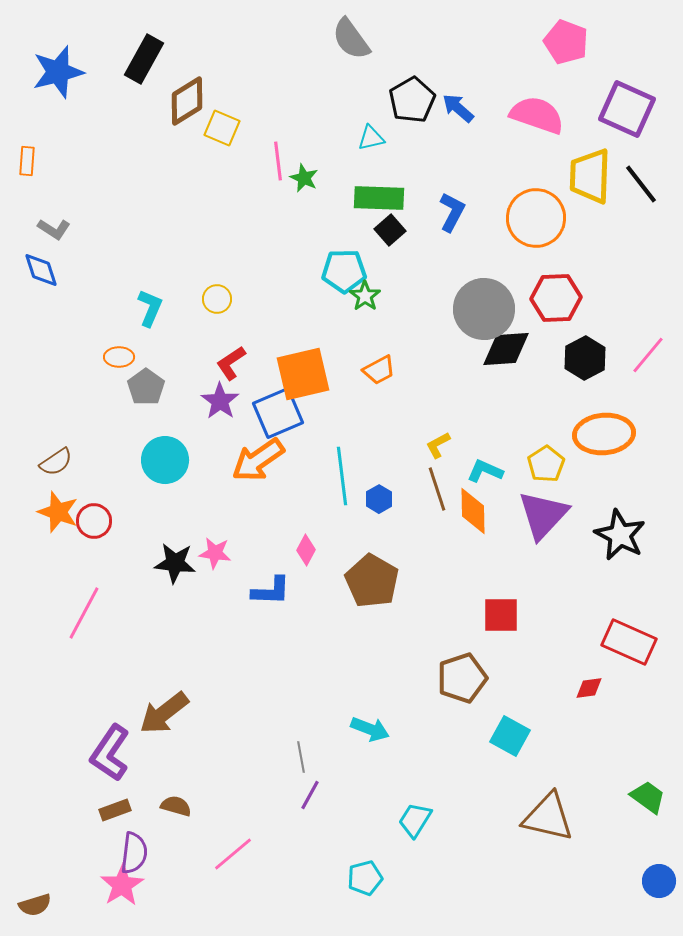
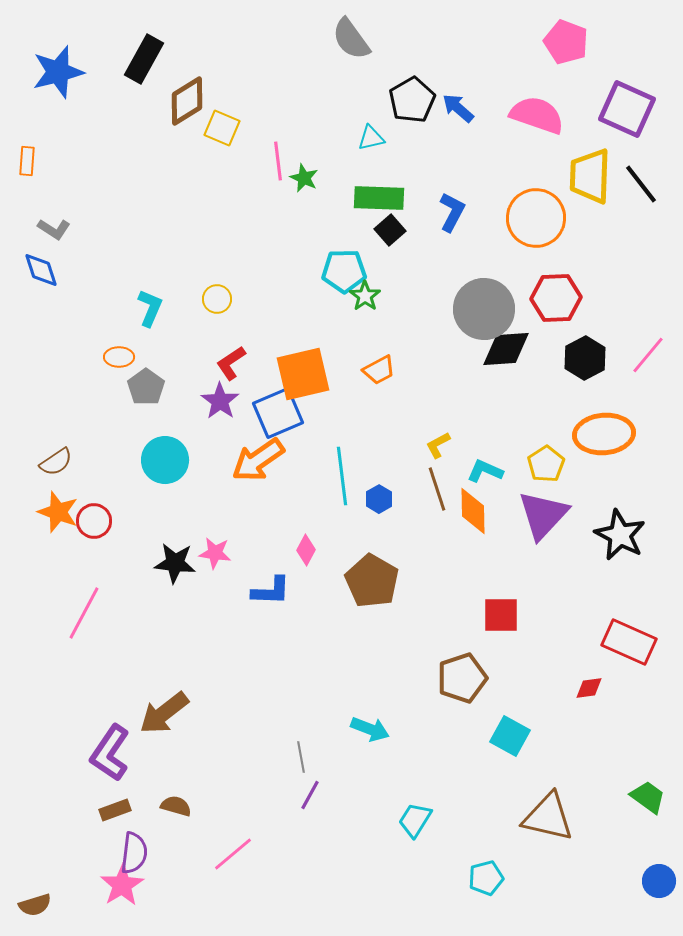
cyan pentagon at (365, 878): moved 121 px right
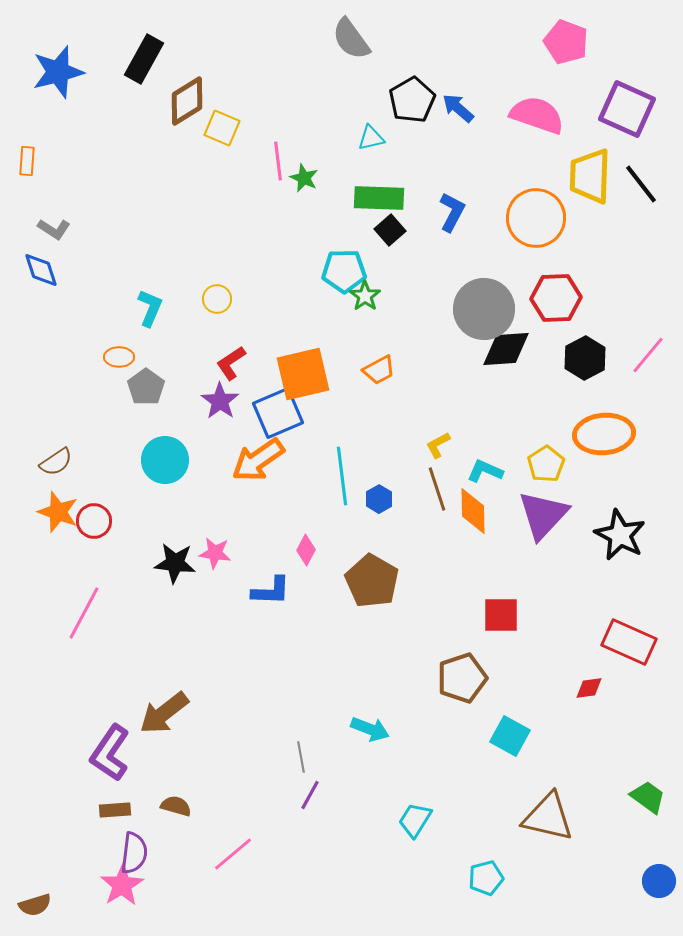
brown rectangle at (115, 810): rotated 16 degrees clockwise
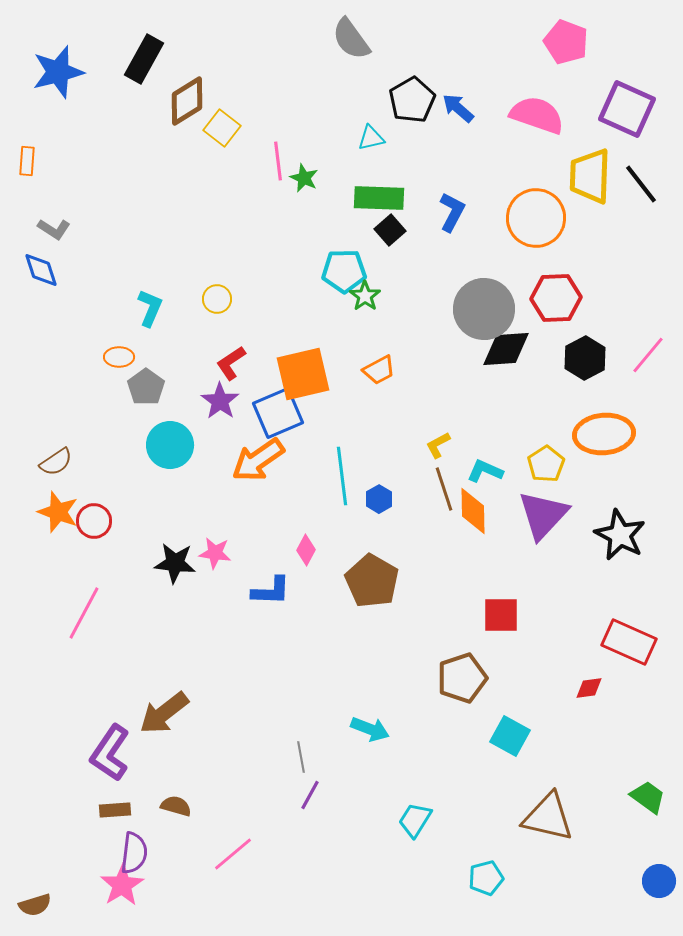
yellow square at (222, 128): rotated 15 degrees clockwise
cyan circle at (165, 460): moved 5 px right, 15 px up
brown line at (437, 489): moved 7 px right
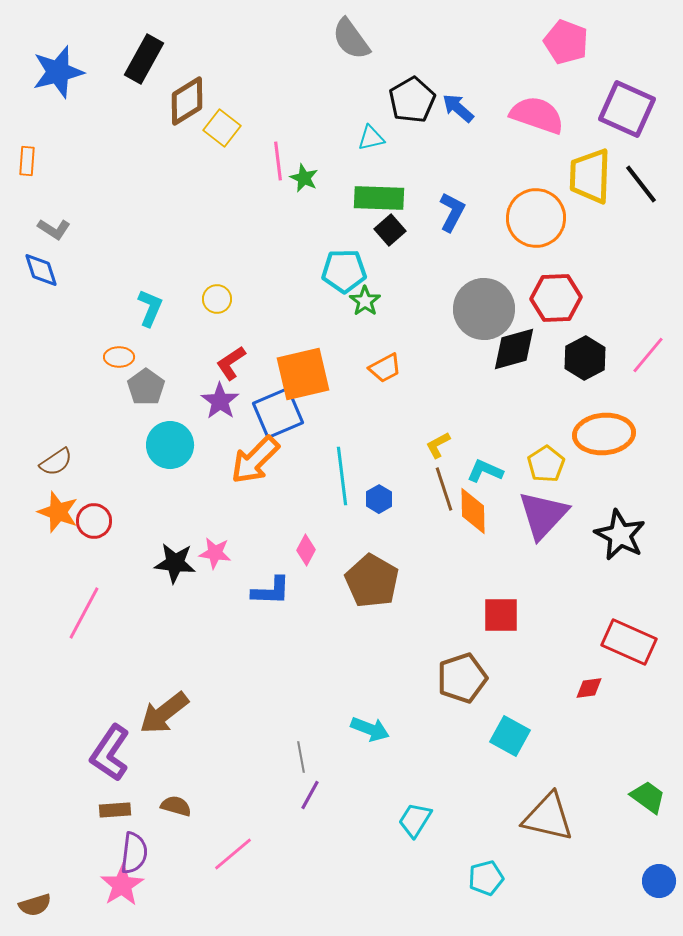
green star at (365, 296): moved 5 px down
black diamond at (506, 349): moved 8 px right; rotated 12 degrees counterclockwise
orange trapezoid at (379, 370): moved 6 px right, 2 px up
orange arrow at (258, 460): moved 3 px left; rotated 10 degrees counterclockwise
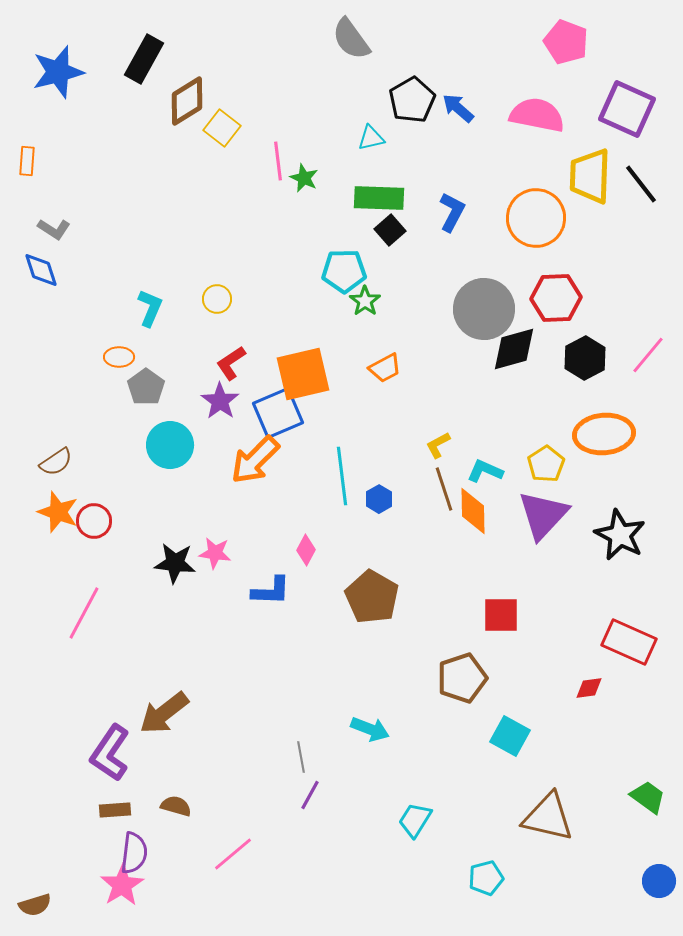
pink semicircle at (537, 115): rotated 8 degrees counterclockwise
brown pentagon at (372, 581): moved 16 px down
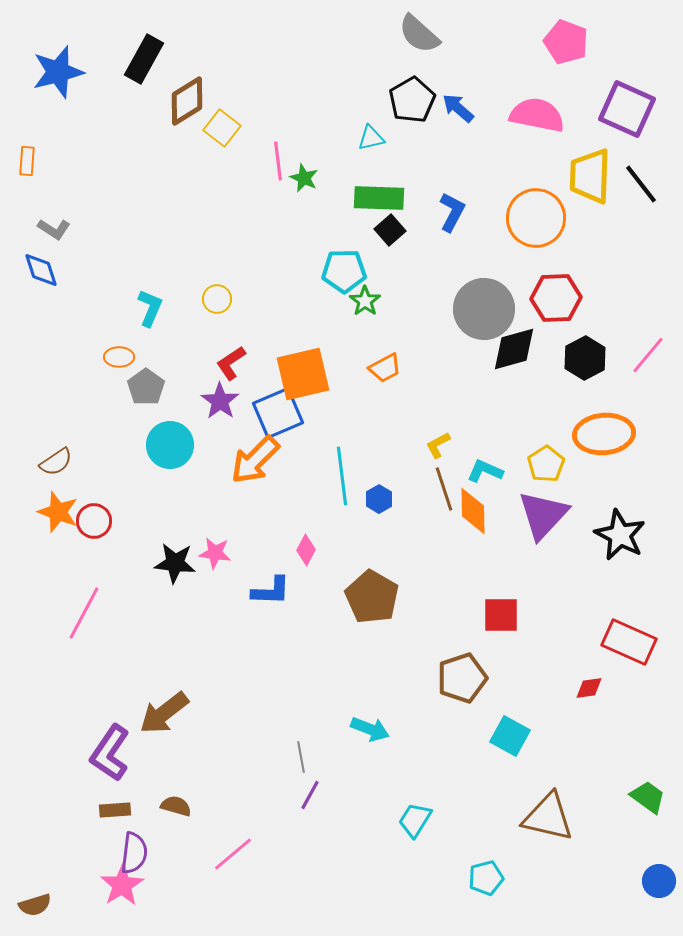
gray semicircle at (351, 39): moved 68 px right, 5 px up; rotated 12 degrees counterclockwise
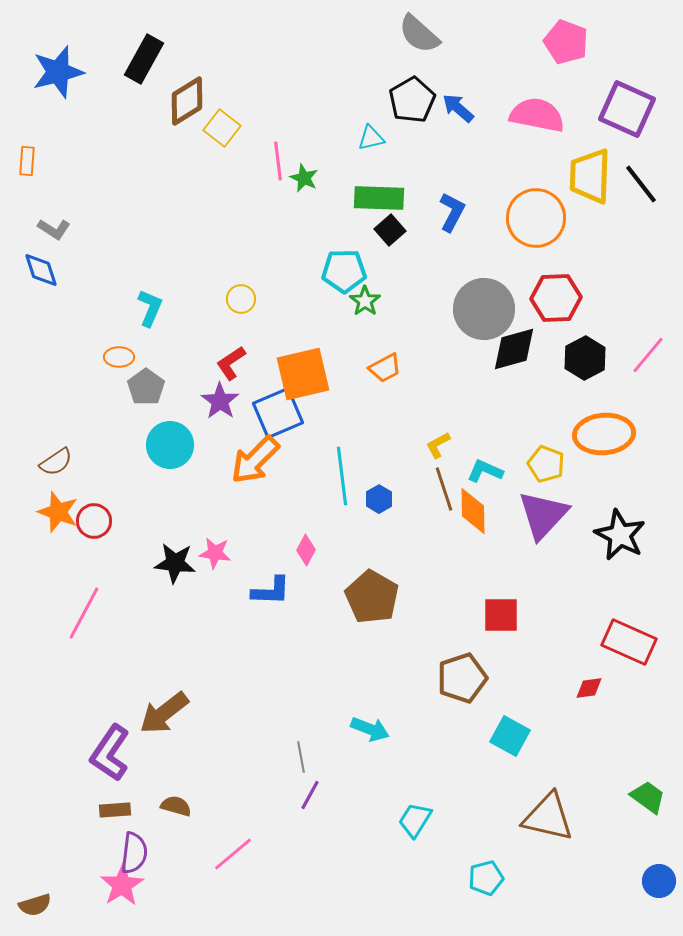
yellow circle at (217, 299): moved 24 px right
yellow pentagon at (546, 464): rotated 18 degrees counterclockwise
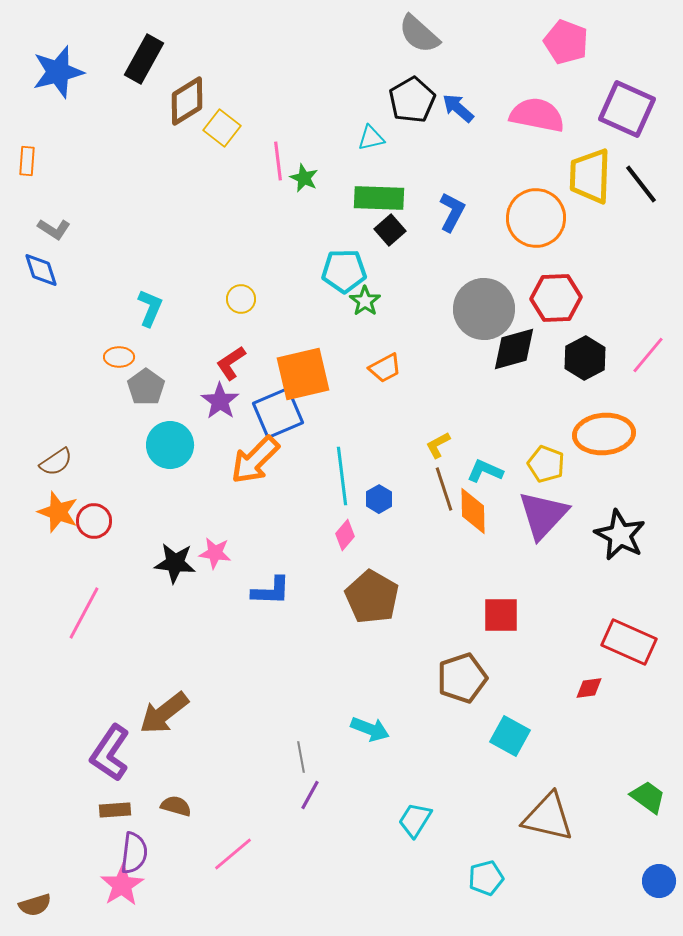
pink diamond at (306, 550): moved 39 px right, 15 px up; rotated 12 degrees clockwise
